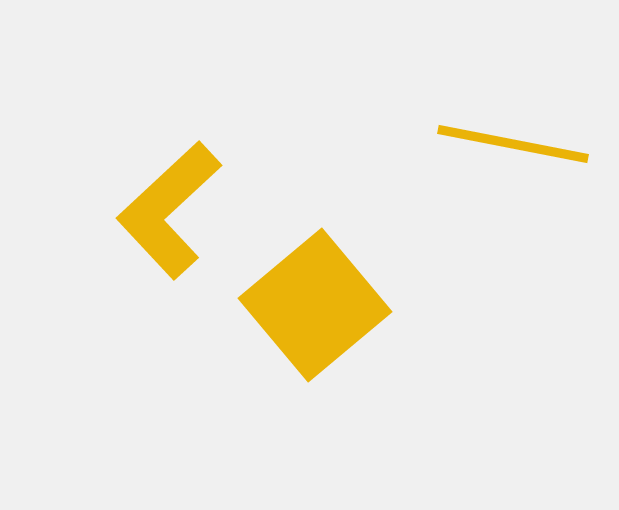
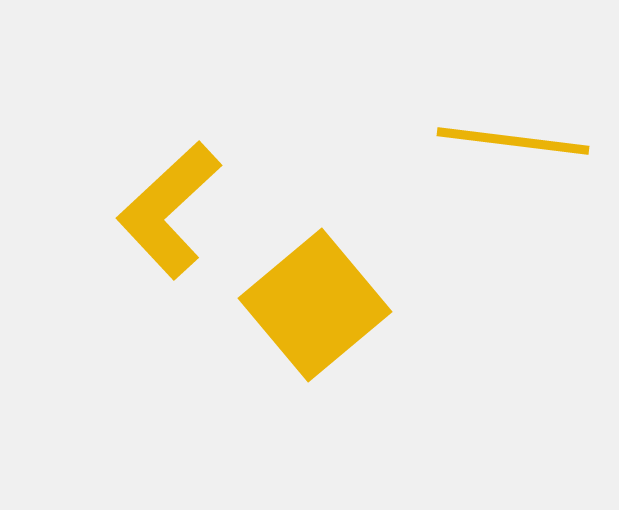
yellow line: moved 3 px up; rotated 4 degrees counterclockwise
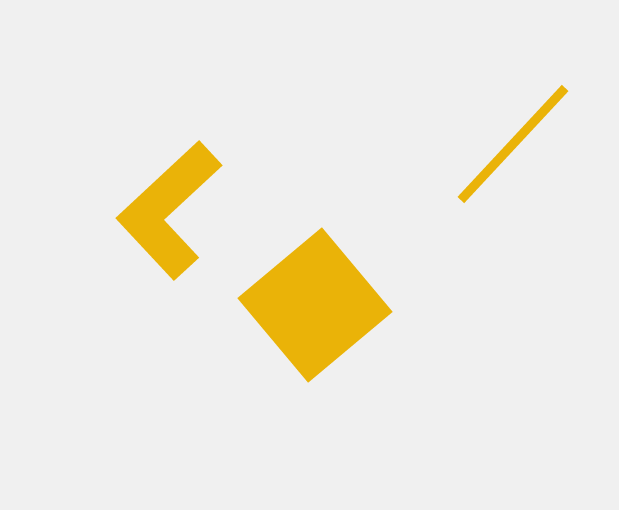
yellow line: moved 3 px down; rotated 54 degrees counterclockwise
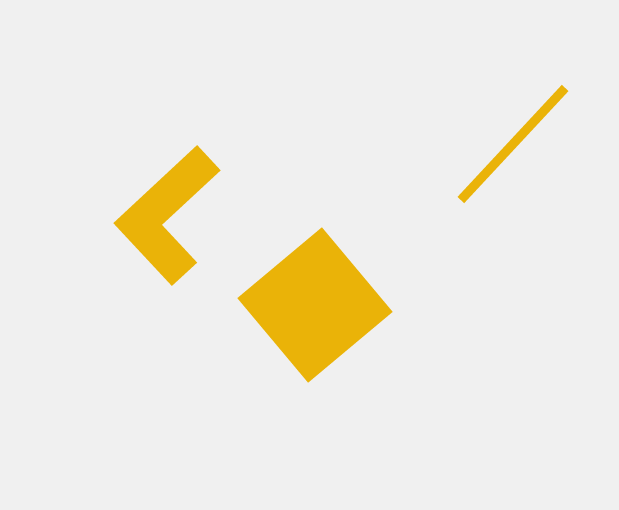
yellow L-shape: moved 2 px left, 5 px down
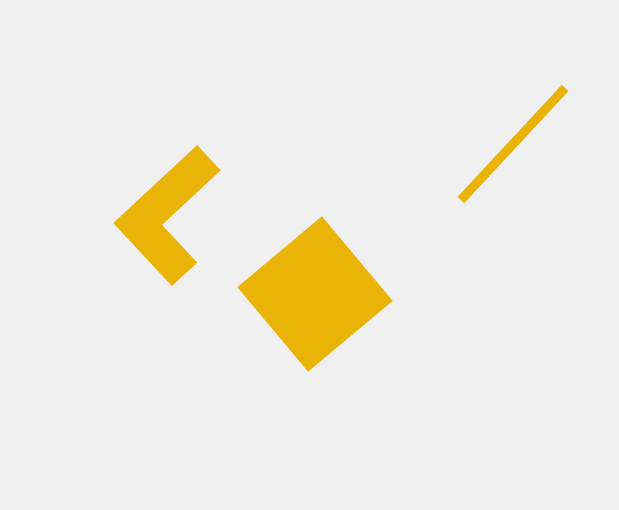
yellow square: moved 11 px up
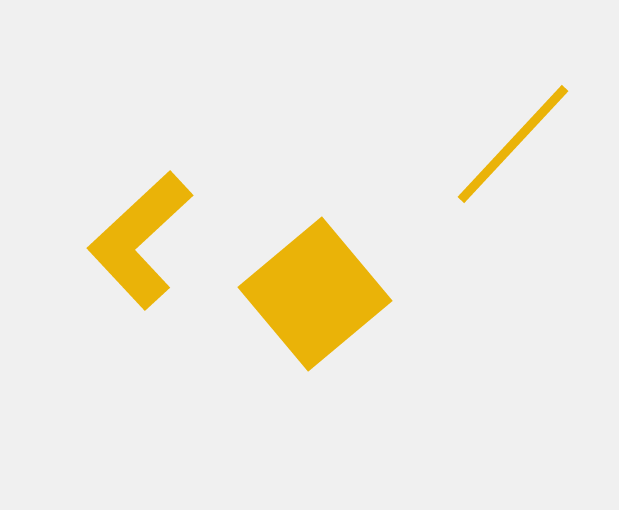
yellow L-shape: moved 27 px left, 25 px down
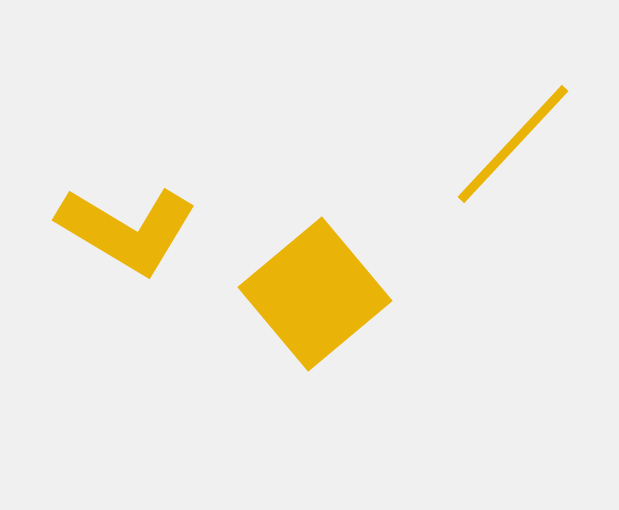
yellow L-shape: moved 13 px left, 10 px up; rotated 106 degrees counterclockwise
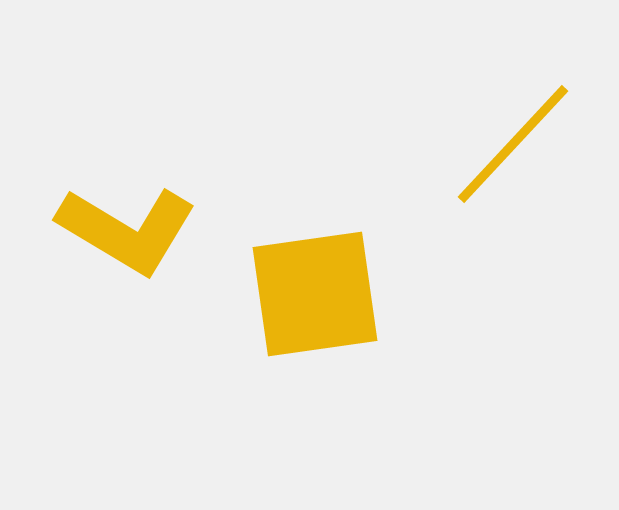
yellow square: rotated 32 degrees clockwise
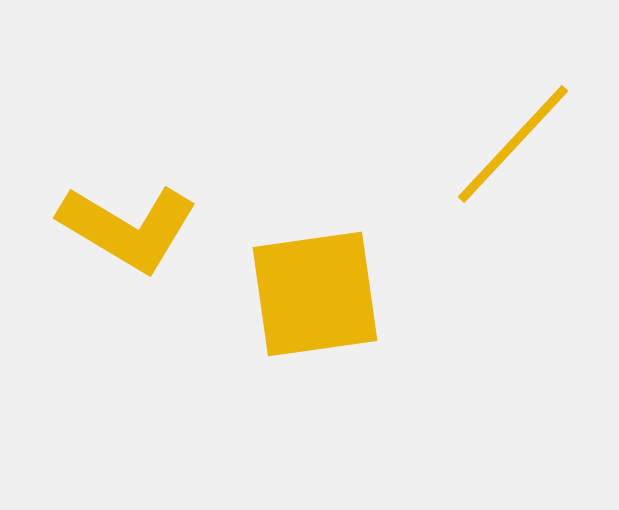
yellow L-shape: moved 1 px right, 2 px up
